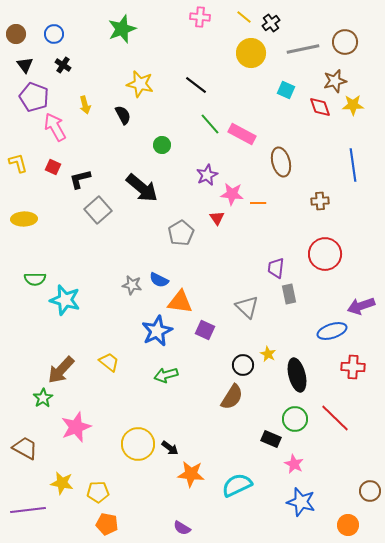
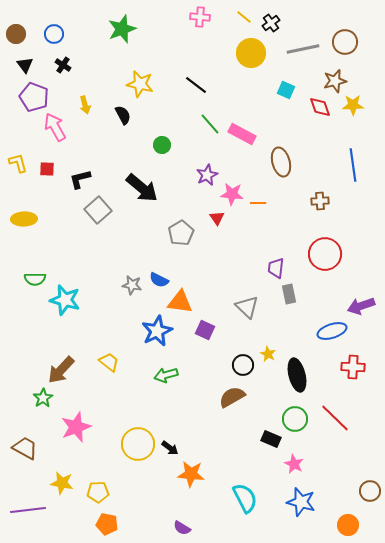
red square at (53, 167): moved 6 px left, 2 px down; rotated 21 degrees counterclockwise
brown semicircle at (232, 397): rotated 152 degrees counterclockwise
cyan semicircle at (237, 485): moved 8 px right, 13 px down; rotated 88 degrees clockwise
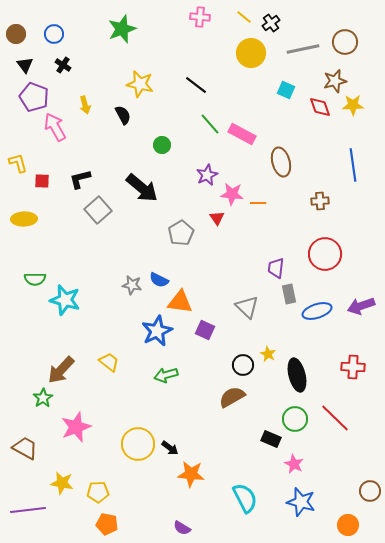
red square at (47, 169): moved 5 px left, 12 px down
blue ellipse at (332, 331): moved 15 px left, 20 px up
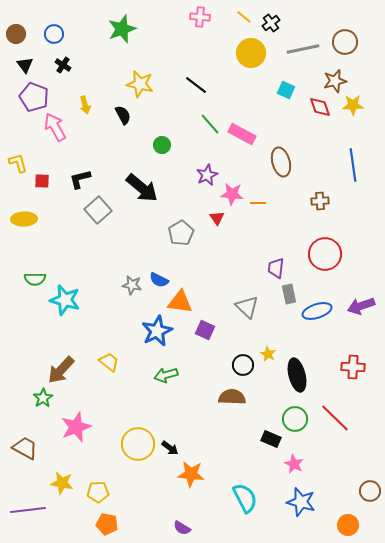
brown semicircle at (232, 397): rotated 32 degrees clockwise
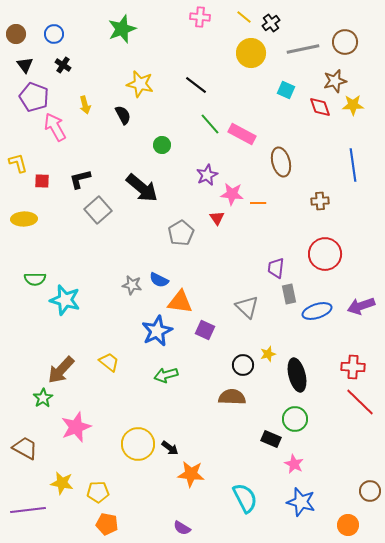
yellow star at (268, 354): rotated 28 degrees clockwise
red line at (335, 418): moved 25 px right, 16 px up
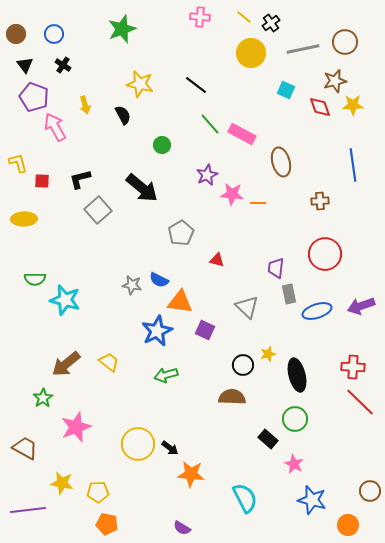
red triangle at (217, 218): moved 42 px down; rotated 42 degrees counterclockwise
brown arrow at (61, 370): moved 5 px right, 6 px up; rotated 8 degrees clockwise
black rectangle at (271, 439): moved 3 px left; rotated 18 degrees clockwise
blue star at (301, 502): moved 11 px right, 2 px up
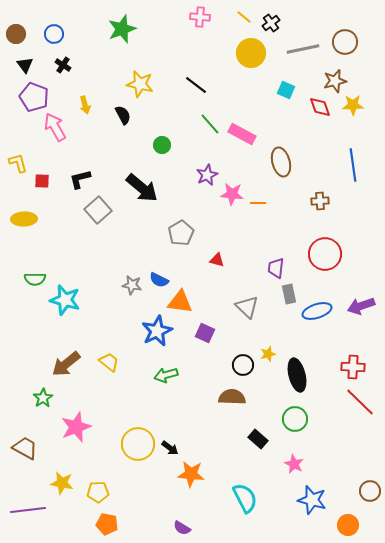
purple square at (205, 330): moved 3 px down
black rectangle at (268, 439): moved 10 px left
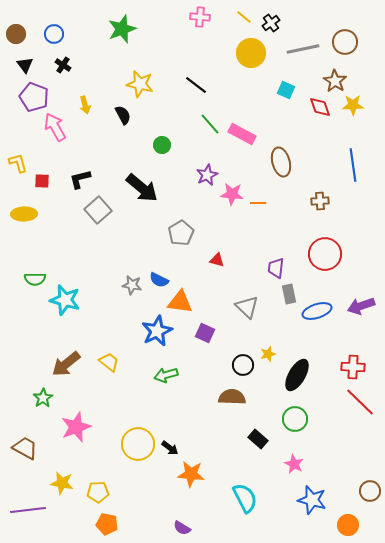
brown star at (335, 81): rotated 25 degrees counterclockwise
yellow ellipse at (24, 219): moved 5 px up
black ellipse at (297, 375): rotated 44 degrees clockwise
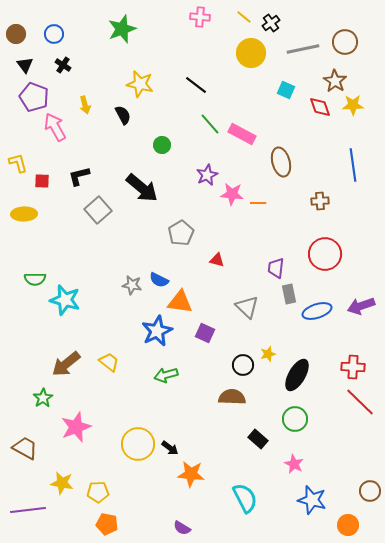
black L-shape at (80, 179): moved 1 px left, 3 px up
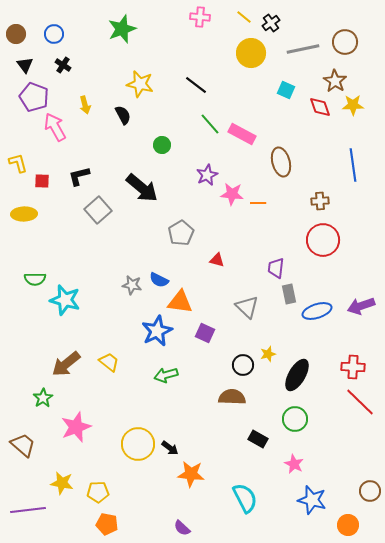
red circle at (325, 254): moved 2 px left, 14 px up
black rectangle at (258, 439): rotated 12 degrees counterclockwise
brown trapezoid at (25, 448): moved 2 px left, 3 px up; rotated 12 degrees clockwise
purple semicircle at (182, 528): rotated 12 degrees clockwise
